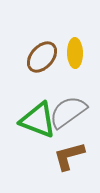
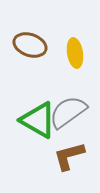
yellow ellipse: rotated 8 degrees counterclockwise
brown ellipse: moved 12 px left, 12 px up; rotated 68 degrees clockwise
green triangle: rotated 9 degrees clockwise
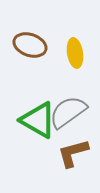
brown L-shape: moved 4 px right, 3 px up
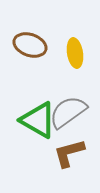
brown L-shape: moved 4 px left
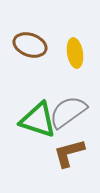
green triangle: rotated 12 degrees counterclockwise
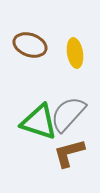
gray semicircle: moved 2 px down; rotated 12 degrees counterclockwise
green triangle: moved 1 px right, 2 px down
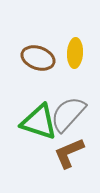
brown ellipse: moved 8 px right, 13 px down
yellow ellipse: rotated 12 degrees clockwise
brown L-shape: rotated 8 degrees counterclockwise
